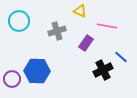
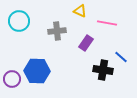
pink line: moved 3 px up
gray cross: rotated 12 degrees clockwise
black cross: rotated 36 degrees clockwise
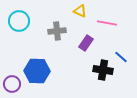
purple circle: moved 5 px down
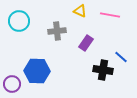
pink line: moved 3 px right, 8 px up
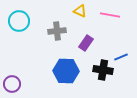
blue line: rotated 64 degrees counterclockwise
blue hexagon: moved 29 px right
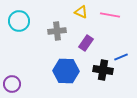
yellow triangle: moved 1 px right, 1 px down
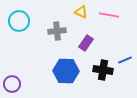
pink line: moved 1 px left
blue line: moved 4 px right, 3 px down
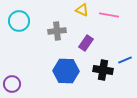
yellow triangle: moved 1 px right, 2 px up
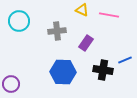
blue hexagon: moved 3 px left, 1 px down
purple circle: moved 1 px left
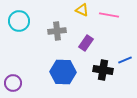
purple circle: moved 2 px right, 1 px up
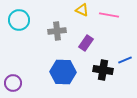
cyan circle: moved 1 px up
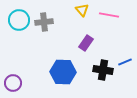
yellow triangle: rotated 24 degrees clockwise
gray cross: moved 13 px left, 9 px up
blue line: moved 2 px down
